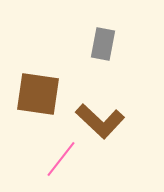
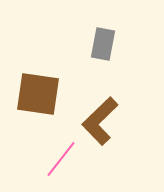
brown L-shape: rotated 93 degrees clockwise
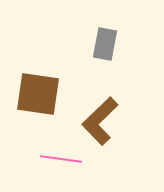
gray rectangle: moved 2 px right
pink line: rotated 60 degrees clockwise
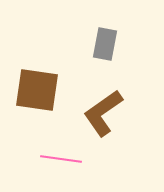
brown square: moved 1 px left, 4 px up
brown L-shape: moved 3 px right, 8 px up; rotated 9 degrees clockwise
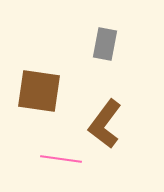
brown square: moved 2 px right, 1 px down
brown L-shape: moved 2 px right, 11 px down; rotated 18 degrees counterclockwise
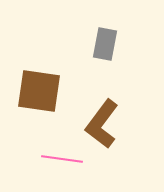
brown L-shape: moved 3 px left
pink line: moved 1 px right
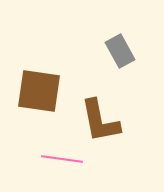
gray rectangle: moved 15 px right, 7 px down; rotated 40 degrees counterclockwise
brown L-shape: moved 2 px left, 3 px up; rotated 48 degrees counterclockwise
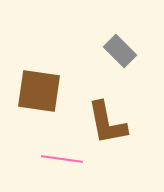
gray rectangle: rotated 16 degrees counterclockwise
brown L-shape: moved 7 px right, 2 px down
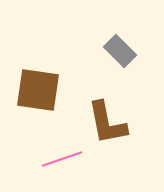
brown square: moved 1 px left, 1 px up
pink line: rotated 27 degrees counterclockwise
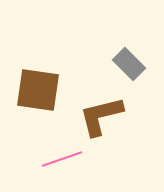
gray rectangle: moved 9 px right, 13 px down
brown L-shape: moved 6 px left, 7 px up; rotated 87 degrees clockwise
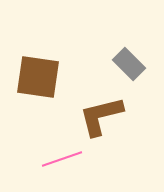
brown square: moved 13 px up
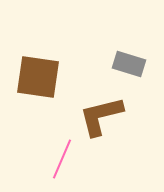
gray rectangle: rotated 28 degrees counterclockwise
pink line: rotated 48 degrees counterclockwise
